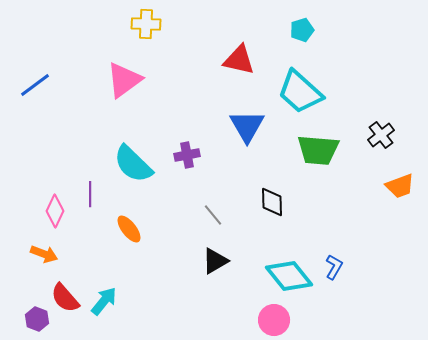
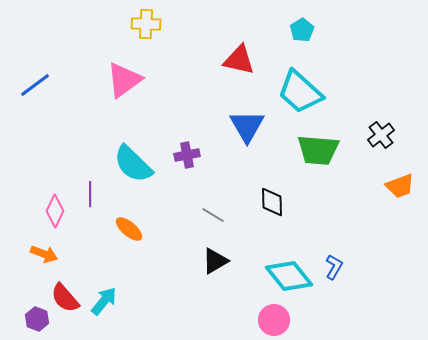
cyan pentagon: rotated 15 degrees counterclockwise
gray line: rotated 20 degrees counterclockwise
orange ellipse: rotated 12 degrees counterclockwise
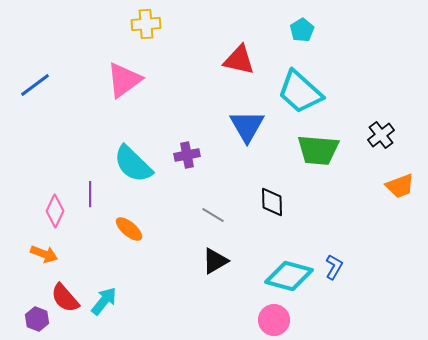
yellow cross: rotated 8 degrees counterclockwise
cyan diamond: rotated 36 degrees counterclockwise
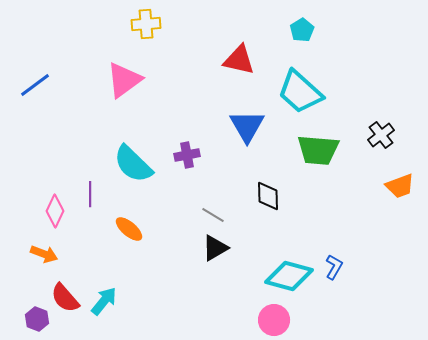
black diamond: moved 4 px left, 6 px up
black triangle: moved 13 px up
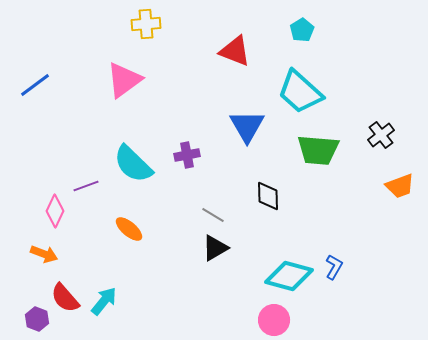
red triangle: moved 4 px left, 9 px up; rotated 8 degrees clockwise
purple line: moved 4 px left, 8 px up; rotated 70 degrees clockwise
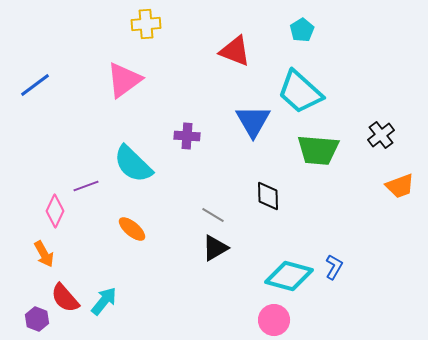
blue triangle: moved 6 px right, 5 px up
purple cross: moved 19 px up; rotated 15 degrees clockwise
orange ellipse: moved 3 px right
orange arrow: rotated 40 degrees clockwise
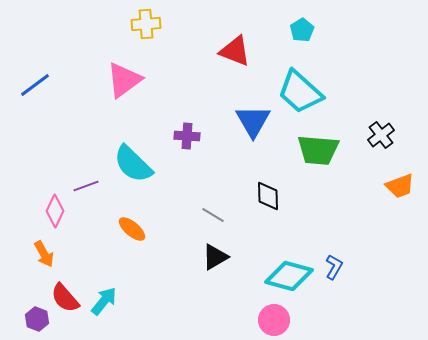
black triangle: moved 9 px down
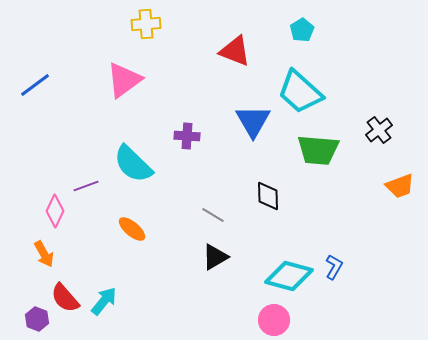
black cross: moved 2 px left, 5 px up
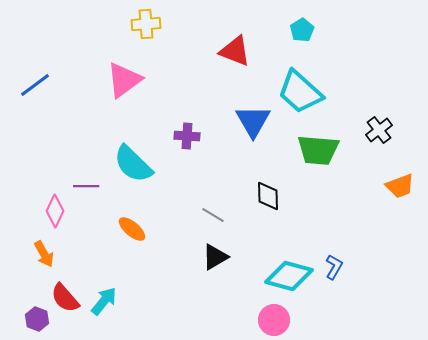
purple line: rotated 20 degrees clockwise
